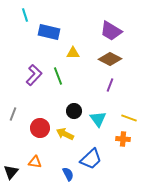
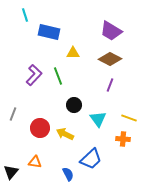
black circle: moved 6 px up
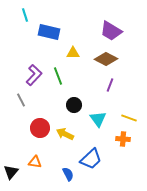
brown diamond: moved 4 px left
gray line: moved 8 px right, 14 px up; rotated 48 degrees counterclockwise
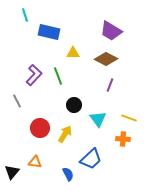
gray line: moved 4 px left, 1 px down
yellow arrow: rotated 96 degrees clockwise
black triangle: moved 1 px right
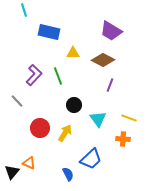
cyan line: moved 1 px left, 5 px up
brown diamond: moved 3 px left, 1 px down
gray line: rotated 16 degrees counterclockwise
yellow arrow: moved 1 px up
orange triangle: moved 6 px left, 1 px down; rotated 16 degrees clockwise
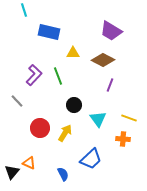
blue semicircle: moved 5 px left
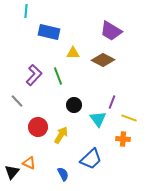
cyan line: moved 2 px right, 1 px down; rotated 24 degrees clockwise
purple line: moved 2 px right, 17 px down
red circle: moved 2 px left, 1 px up
yellow arrow: moved 4 px left, 2 px down
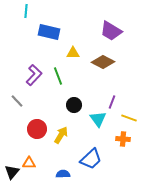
brown diamond: moved 2 px down
red circle: moved 1 px left, 2 px down
orange triangle: rotated 24 degrees counterclockwise
blue semicircle: rotated 64 degrees counterclockwise
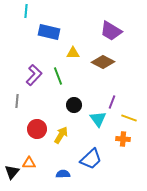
gray line: rotated 48 degrees clockwise
